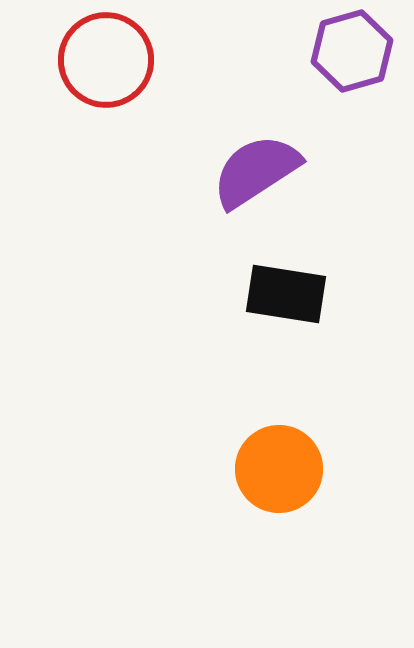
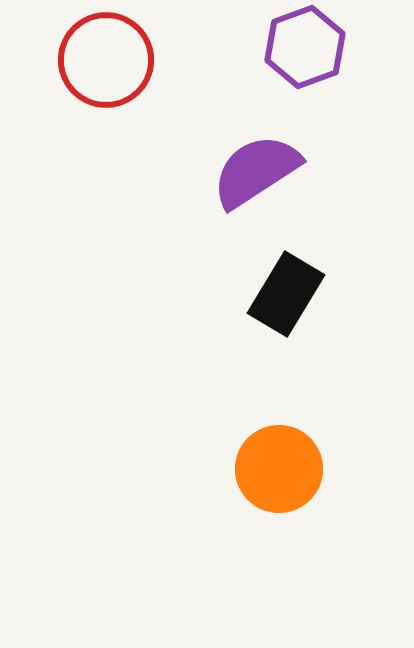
purple hexagon: moved 47 px left, 4 px up; rotated 4 degrees counterclockwise
black rectangle: rotated 68 degrees counterclockwise
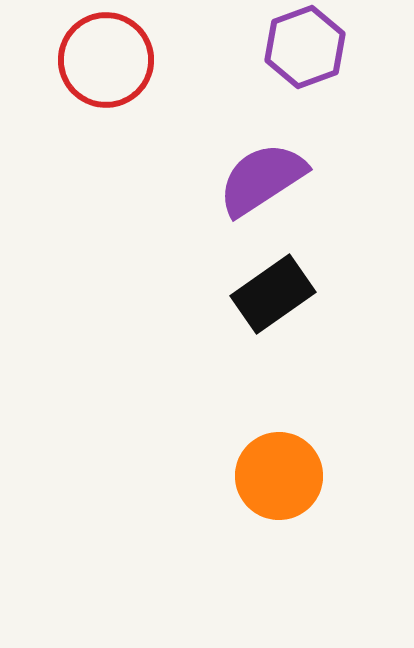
purple semicircle: moved 6 px right, 8 px down
black rectangle: moved 13 px left; rotated 24 degrees clockwise
orange circle: moved 7 px down
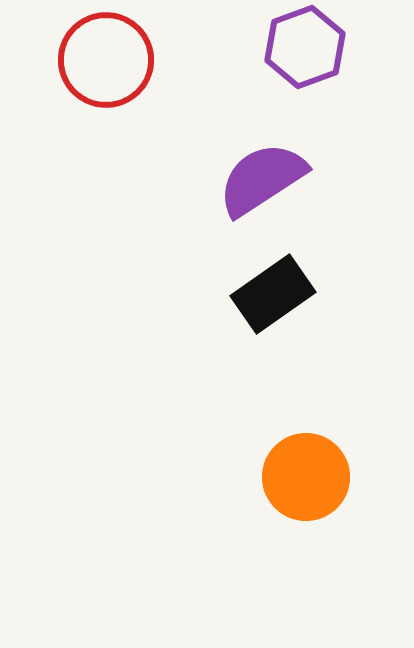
orange circle: moved 27 px right, 1 px down
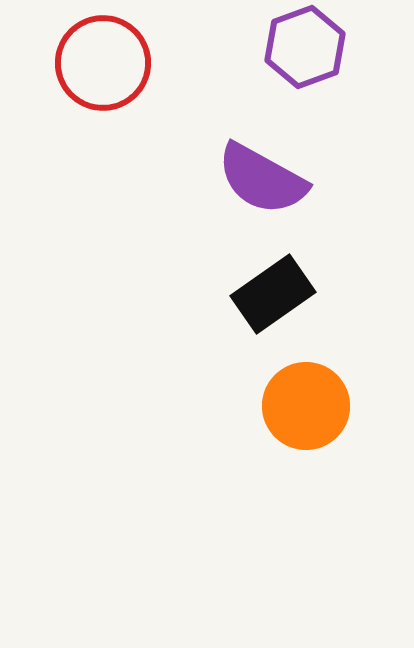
red circle: moved 3 px left, 3 px down
purple semicircle: rotated 118 degrees counterclockwise
orange circle: moved 71 px up
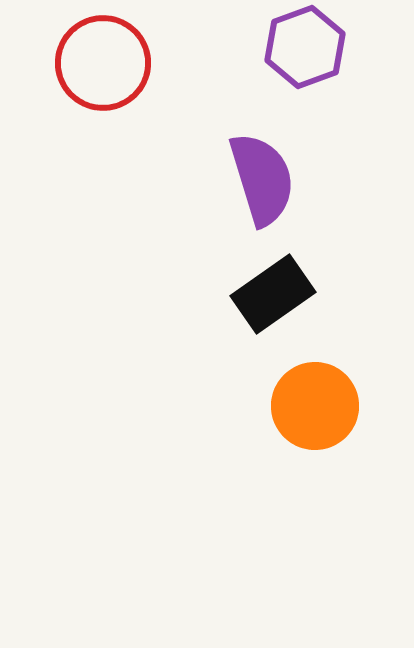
purple semicircle: rotated 136 degrees counterclockwise
orange circle: moved 9 px right
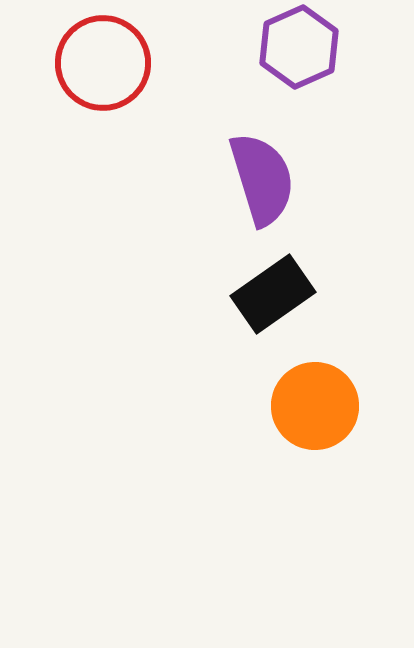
purple hexagon: moved 6 px left; rotated 4 degrees counterclockwise
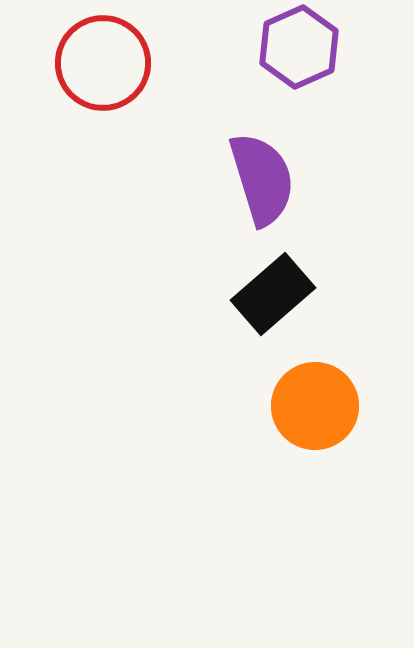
black rectangle: rotated 6 degrees counterclockwise
